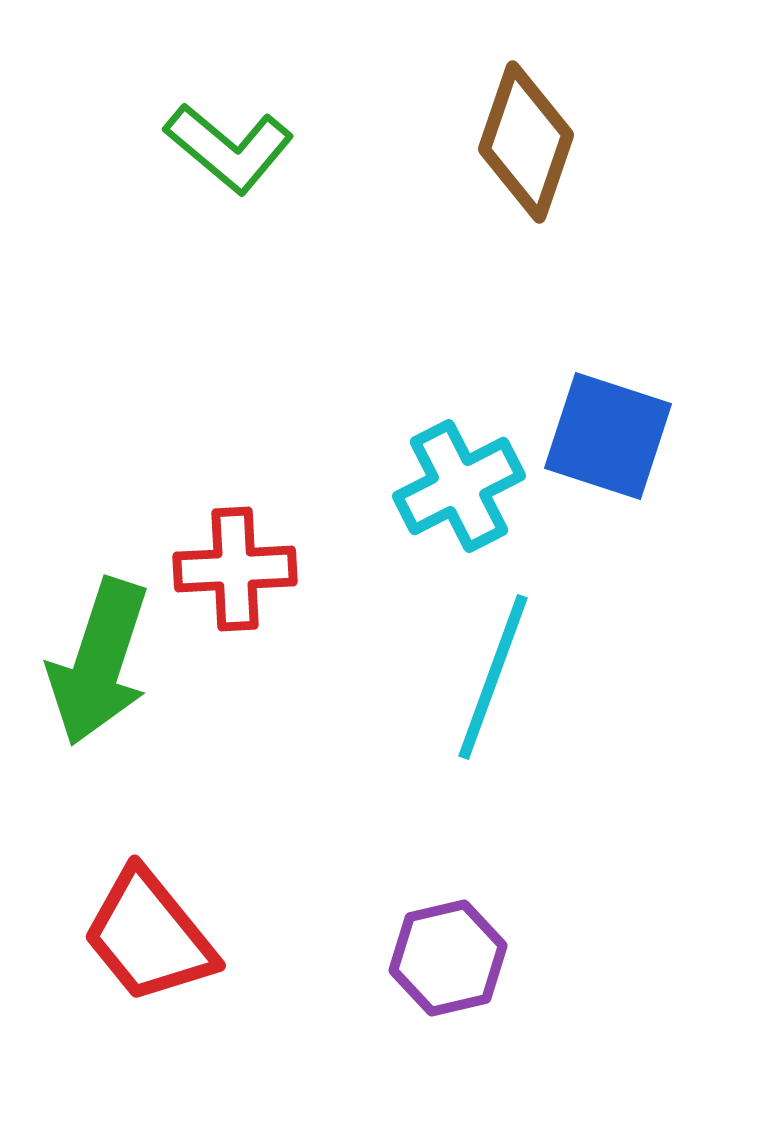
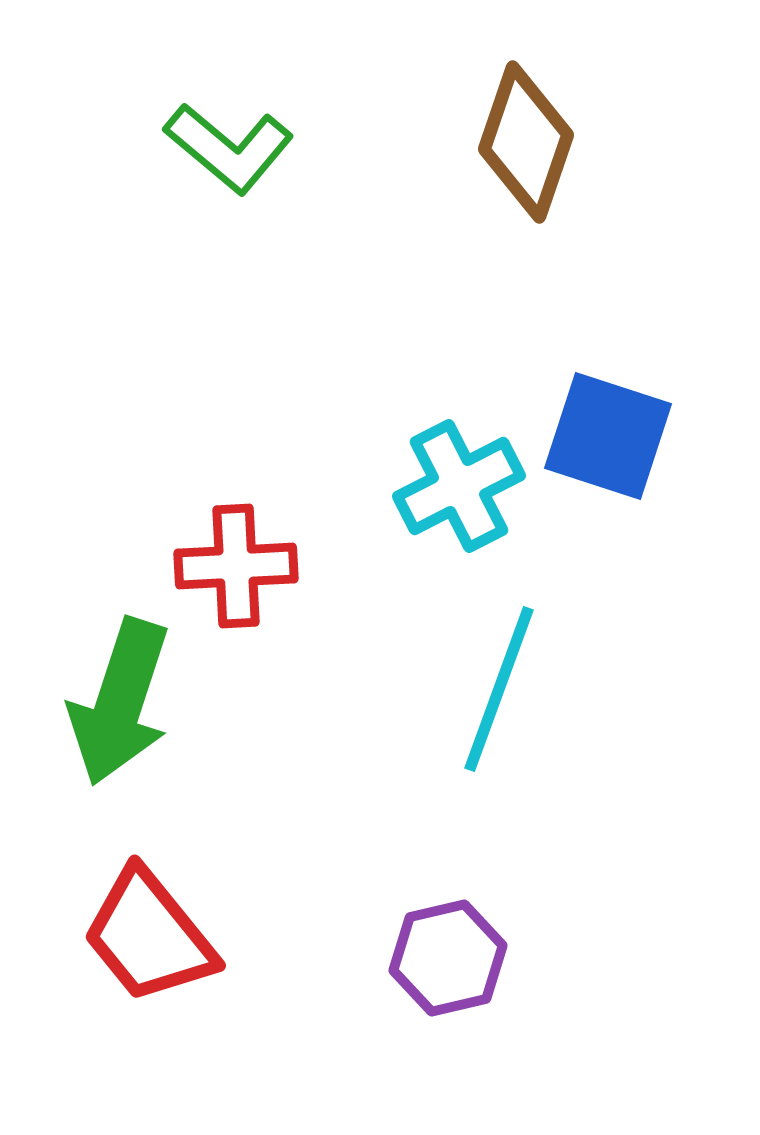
red cross: moved 1 px right, 3 px up
green arrow: moved 21 px right, 40 px down
cyan line: moved 6 px right, 12 px down
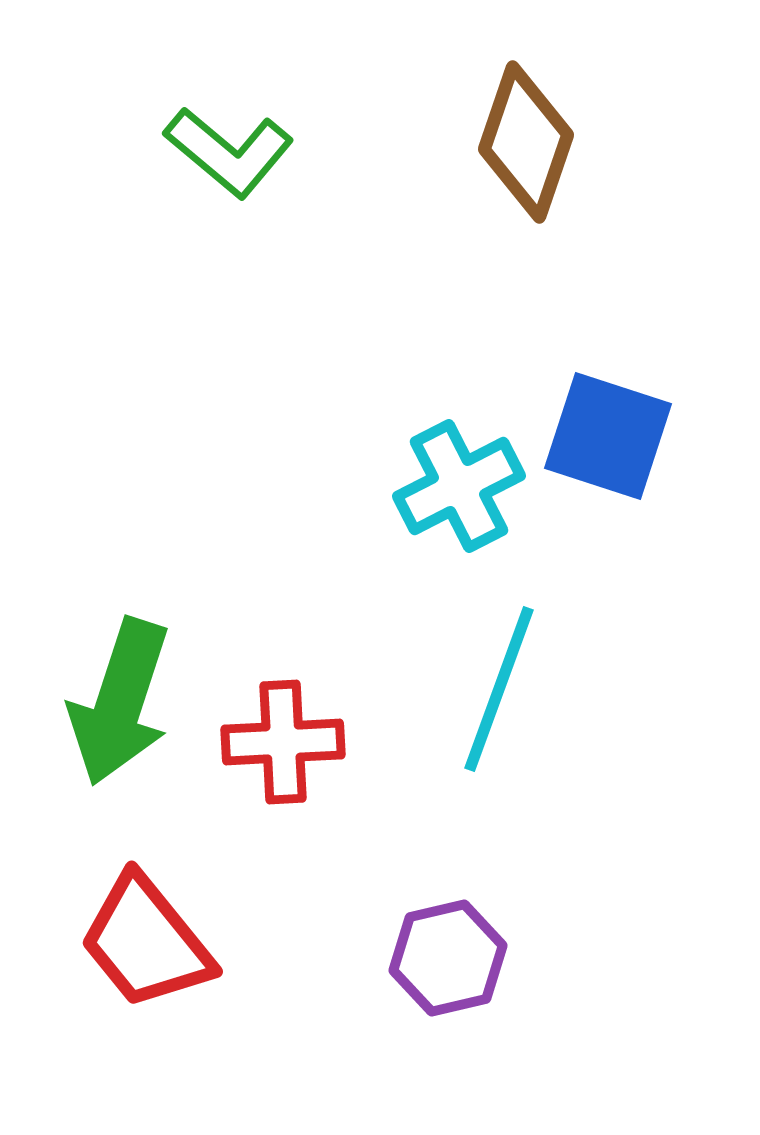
green L-shape: moved 4 px down
red cross: moved 47 px right, 176 px down
red trapezoid: moved 3 px left, 6 px down
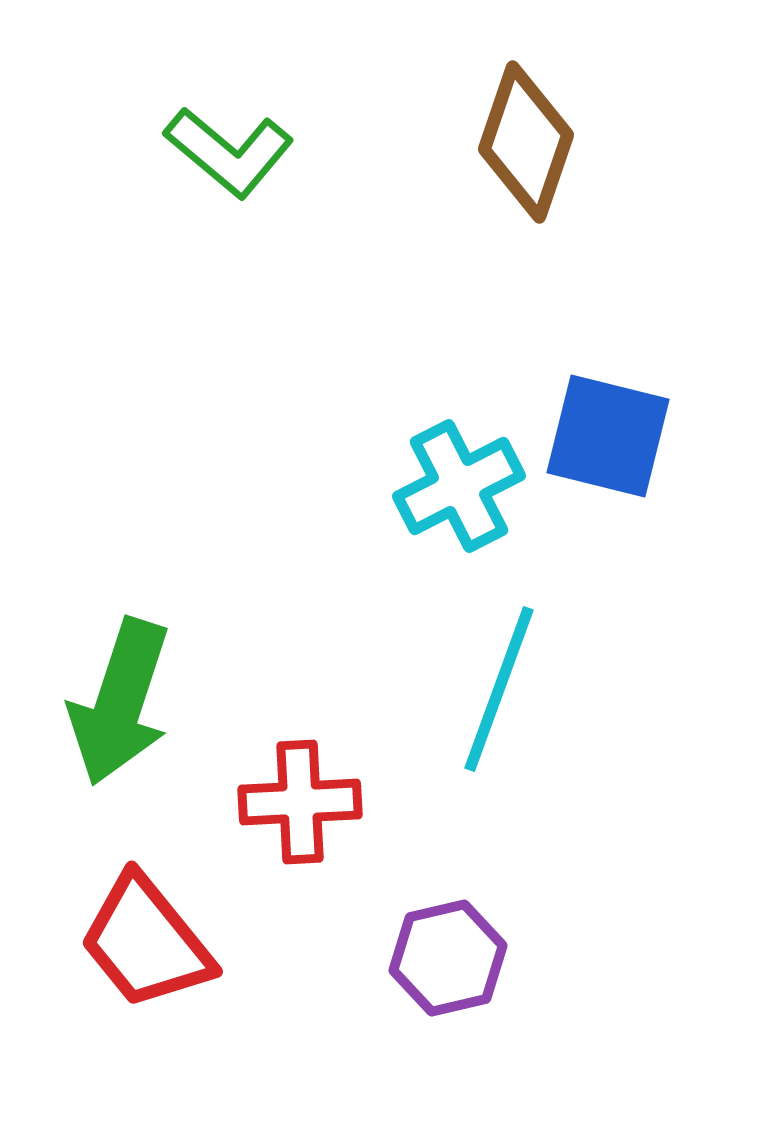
blue square: rotated 4 degrees counterclockwise
red cross: moved 17 px right, 60 px down
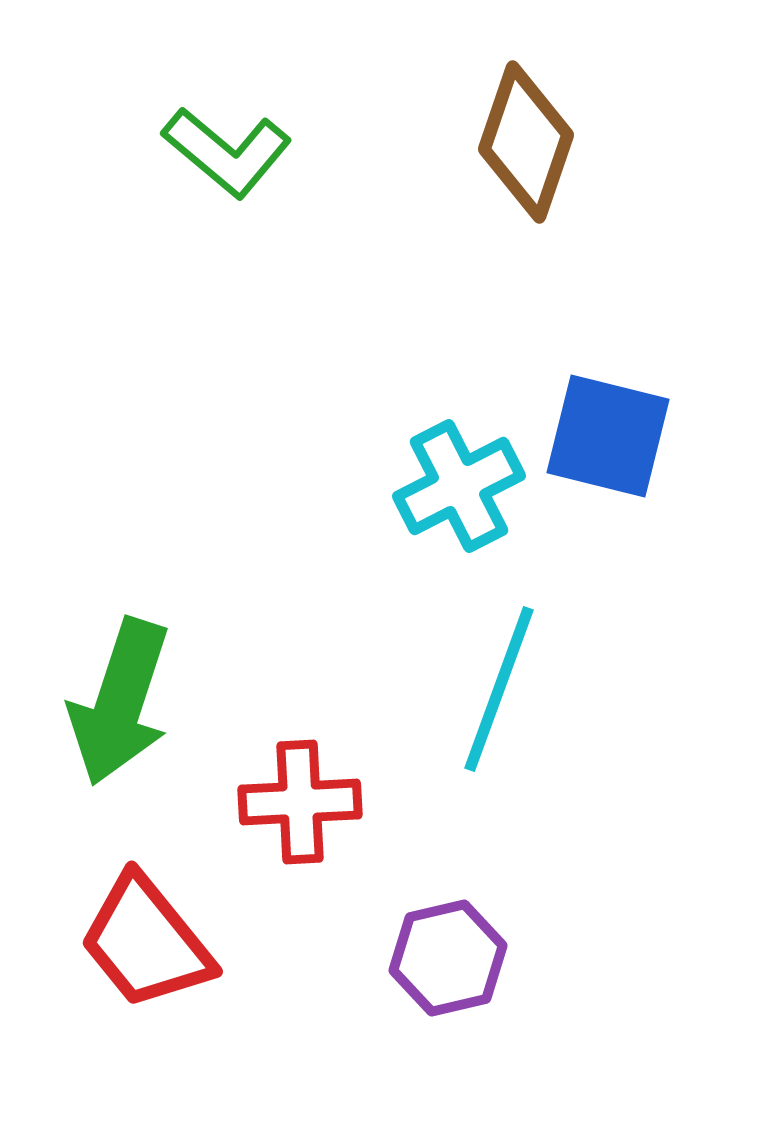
green L-shape: moved 2 px left
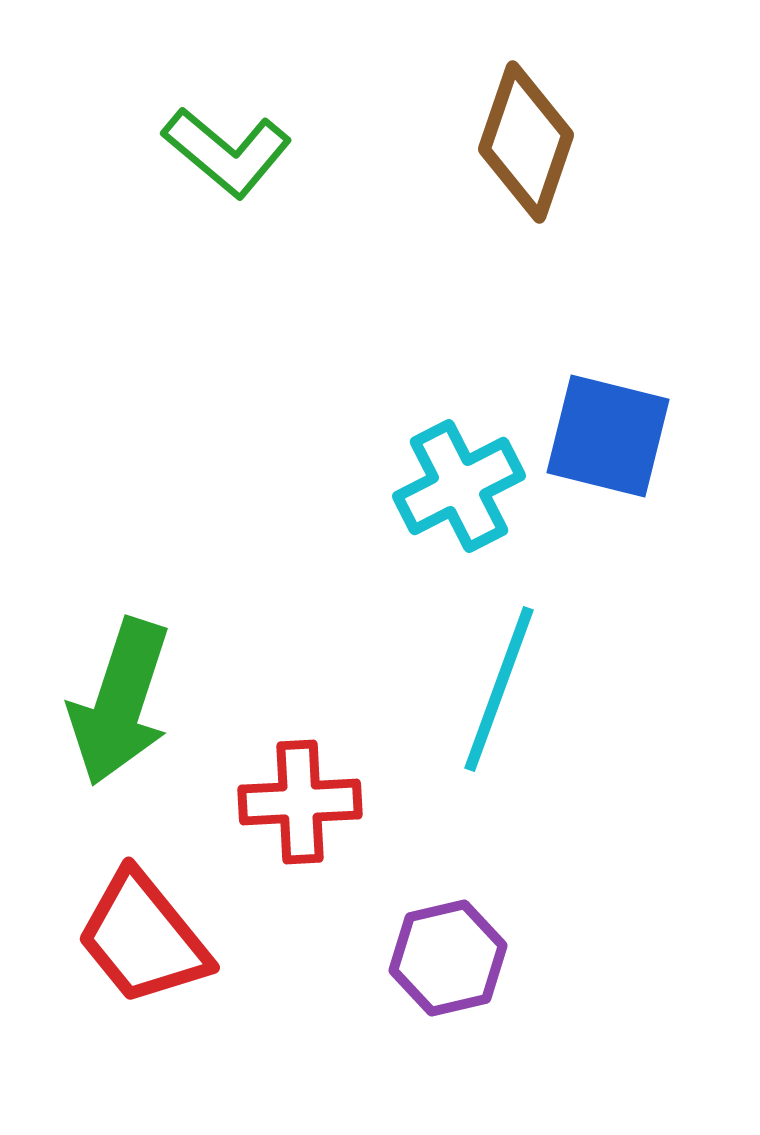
red trapezoid: moved 3 px left, 4 px up
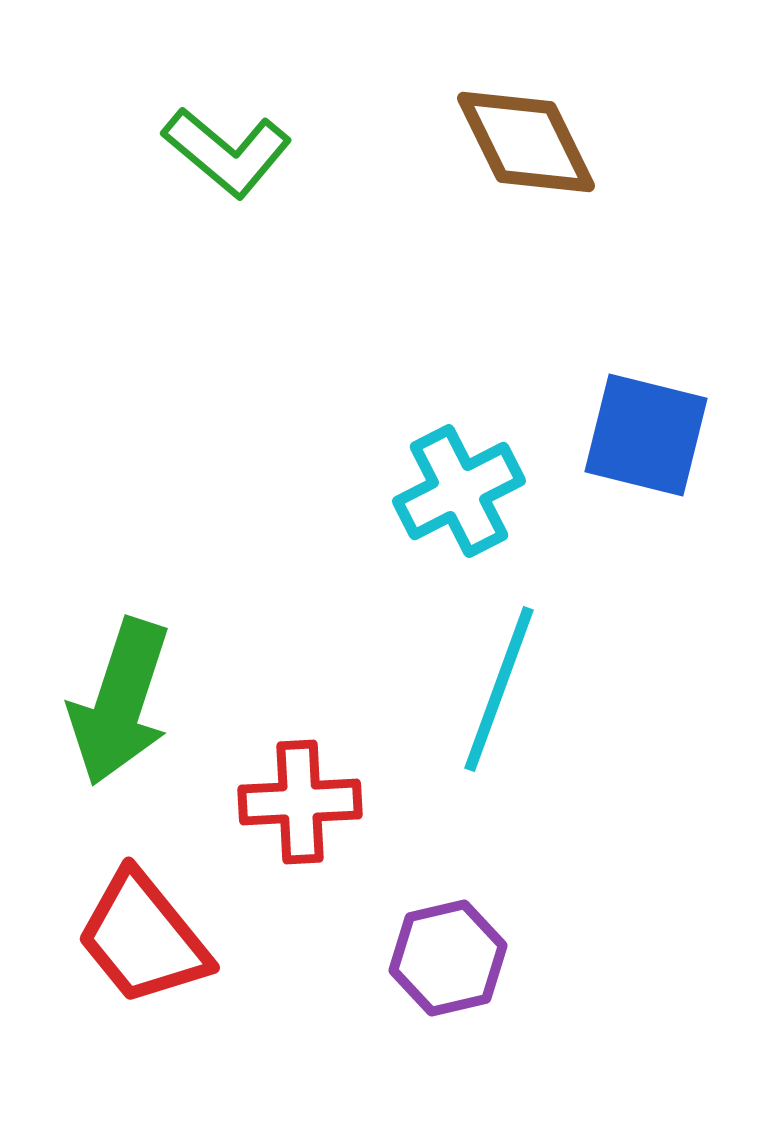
brown diamond: rotated 45 degrees counterclockwise
blue square: moved 38 px right, 1 px up
cyan cross: moved 5 px down
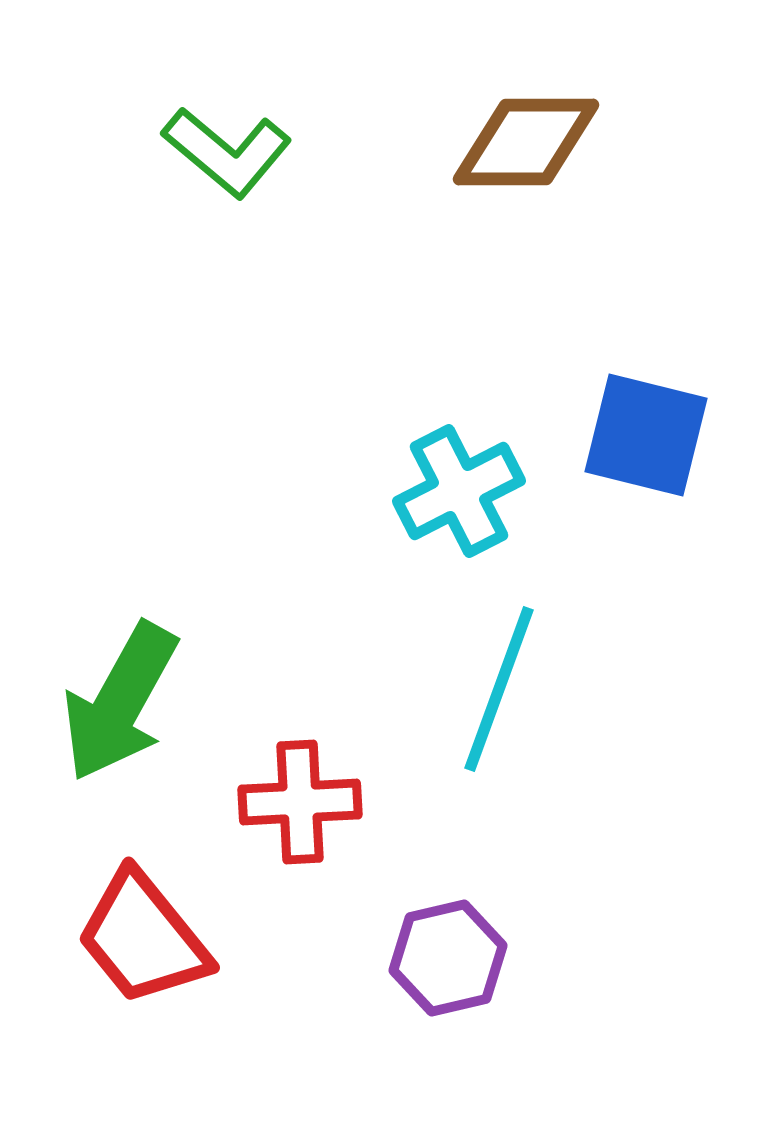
brown diamond: rotated 64 degrees counterclockwise
green arrow: rotated 11 degrees clockwise
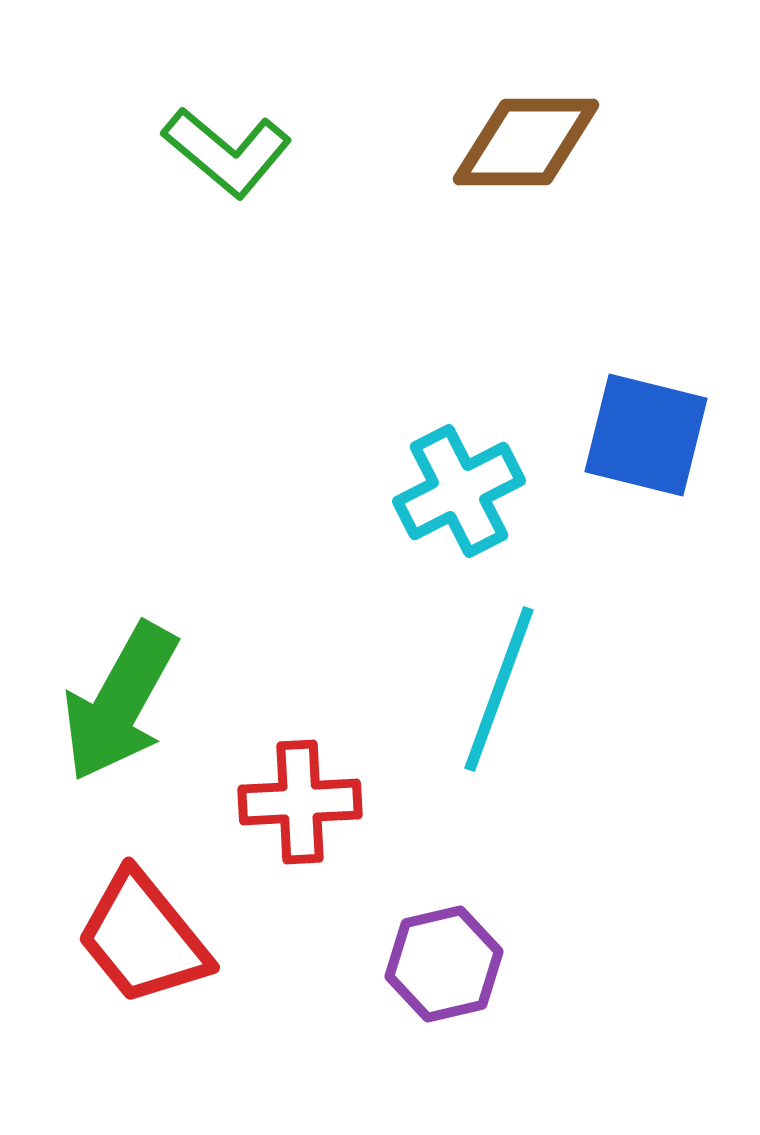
purple hexagon: moved 4 px left, 6 px down
